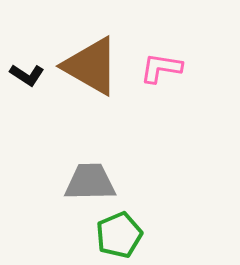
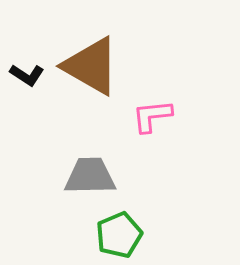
pink L-shape: moved 9 px left, 48 px down; rotated 15 degrees counterclockwise
gray trapezoid: moved 6 px up
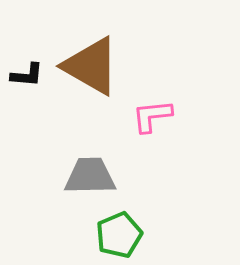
black L-shape: rotated 28 degrees counterclockwise
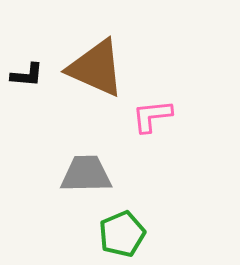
brown triangle: moved 5 px right, 2 px down; rotated 6 degrees counterclockwise
gray trapezoid: moved 4 px left, 2 px up
green pentagon: moved 3 px right, 1 px up
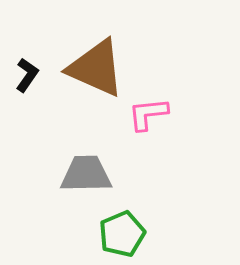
black L-shape: rotated 60 degrees counterclockwise
pink L-shape: moved 4 px left, 2 px up
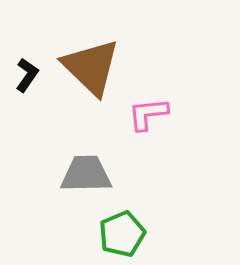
brown triangle: moved 5 px left, 1 px up; rotated 20 degrees clockwise
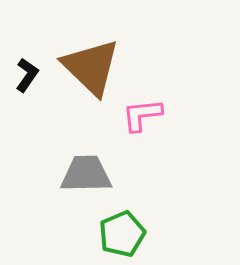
pink L-shape: moved 6 px left, 1 px down
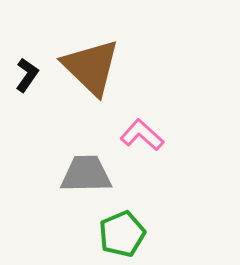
pink L-shape: moved 20 px down; rotated 48 degrees clockwise
